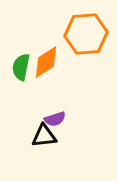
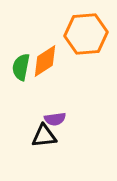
orange diamond: moved 1 px left, 1 px up
purple semicircle: rotated 10 degrees clockwise
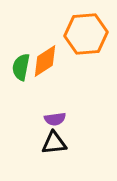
black triangle: moved 10 px right, 7 px down
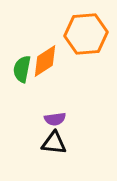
green semicircle: moved 1 px right, 2 px down
black triangle: rotated 12 degrees clockwise
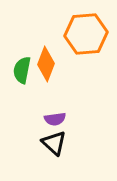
orange diamond: moved 1 px right, 3 px down; rotated 36 degrees counterclockwise
green semicircle: moved 1 px down
black triangle: rotated 36 degrees clockwise
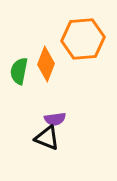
orange hexagon: moved 3 px left, 5 px down
green semicircle: moved 3 px left, 1 px down
black triangle: moved 7 px left, 5 px up; rotated 20 degrees counterclockwise
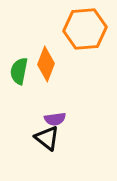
orange hexagon: moved 2 px right, 10 px up
black triangle: rotated 16 degrees clockwise
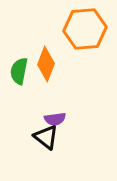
black triangle: moved 1 px left, 1 px up
